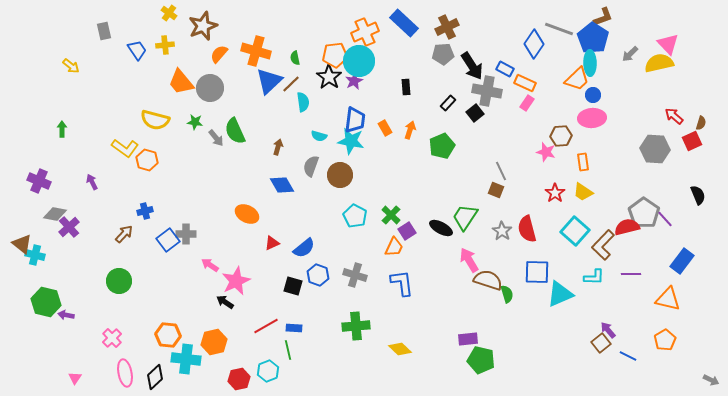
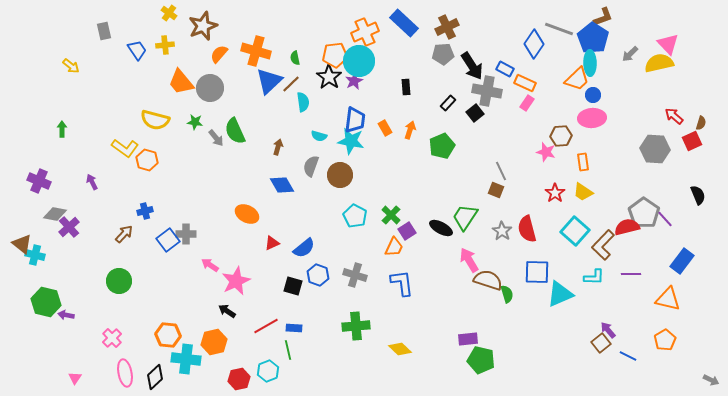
black arrow at (225, 302): moved 2 px right, 9 px down
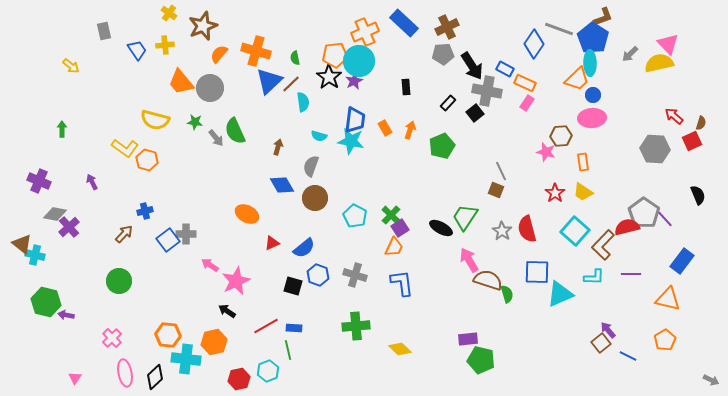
brown circle at (340, 175): moved 25 px left, 23 px down
purple square at (407, 231): moved 7 px left, 3 px up
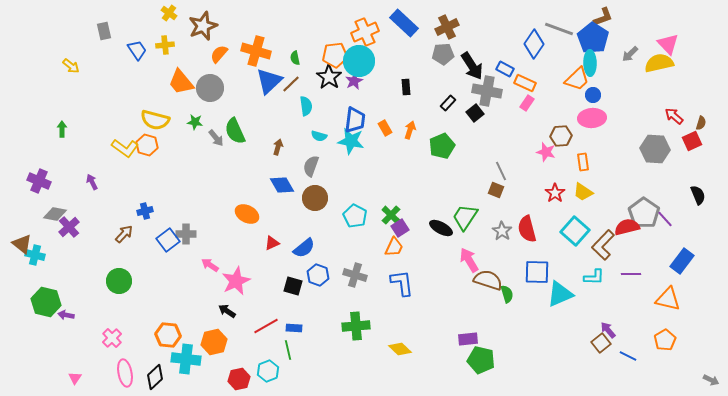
cyan semicircle at (303, 102): moved 3 px right, 4 px down
orange hexagon at (147, 160): moved 15 px up
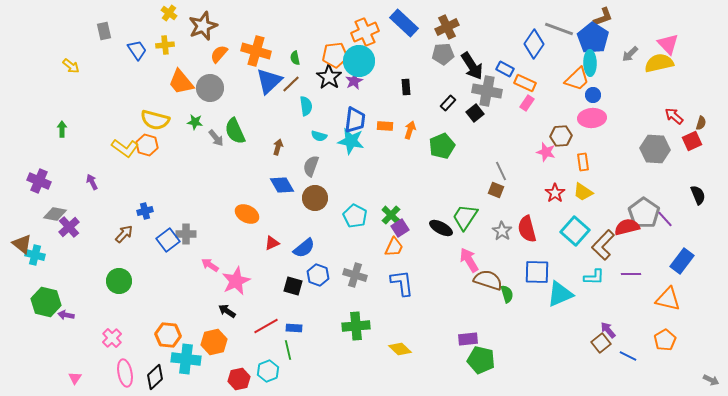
orange rectangle at (385, 128): moved 2 px up; rotated 56 degrees counterclockwise
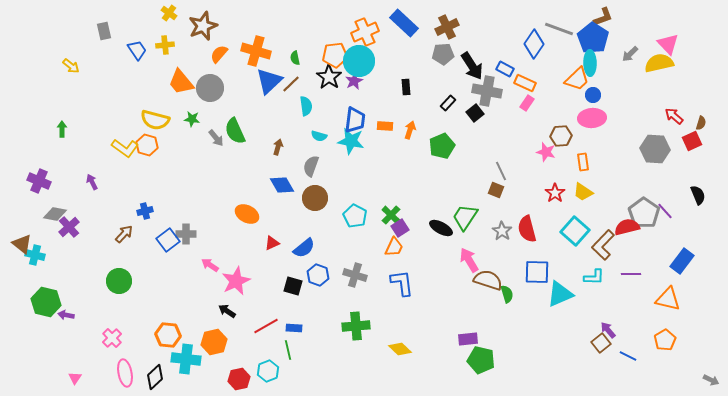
green star at (195, 122): moved 3 px left, 3 px up
purple line at (665, 219): moved 8 px up
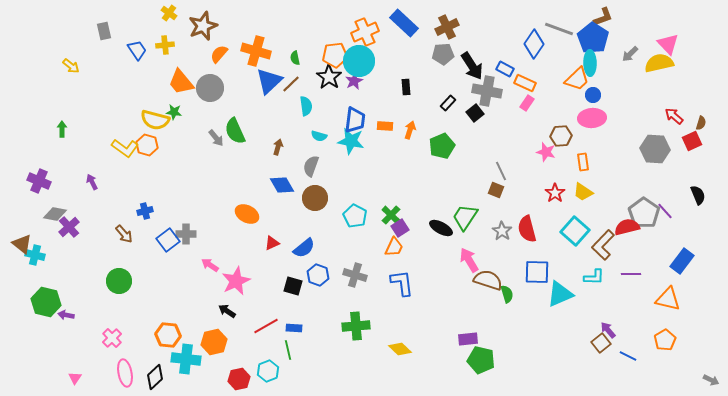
green star at (192, 119): moved 18 px left, 7 px up
brown arrow at (124, 234): rotated 96 degrees clockwise
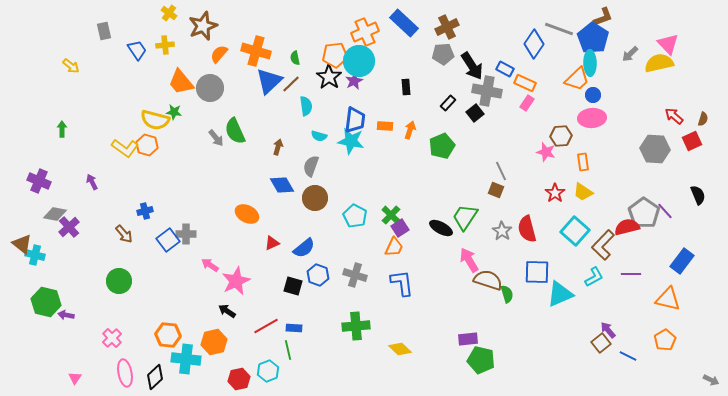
brown semicircle at (701, 123): moved 2 px right, 4 px up
cyan L-shape at (594, 277): rotated 30 degrees counterclockwise
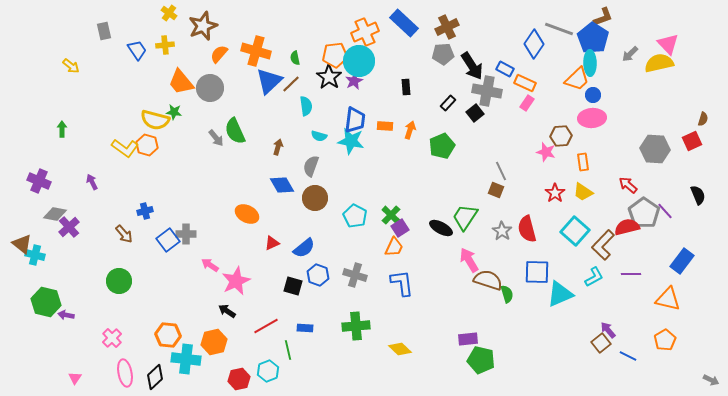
red arrow at (674, 116): moved 46 px left, 69 px down
blue rectangle at (294, 328): moved 11 px right
